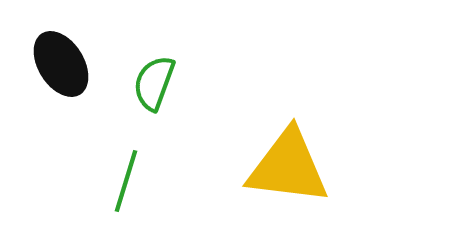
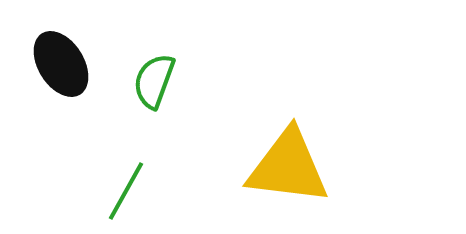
green semicircle: moved 2 px up
green line: moved 10 px down; rotated 12 degrees clockwise
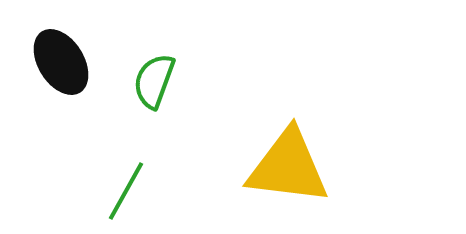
black ellipse: moved 2 px up
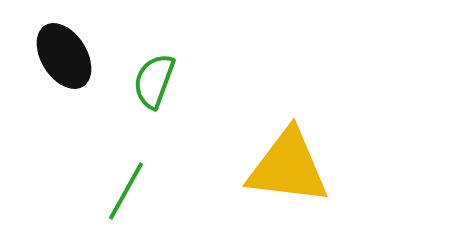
black ellipse: moved 3 px right, 6 px up
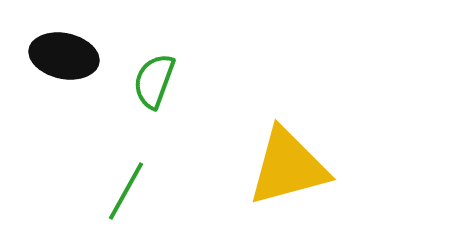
black ellipse: rotated 46 degrees counterclockwise
yellow triangle: rotated 22 degrees counterclockwise
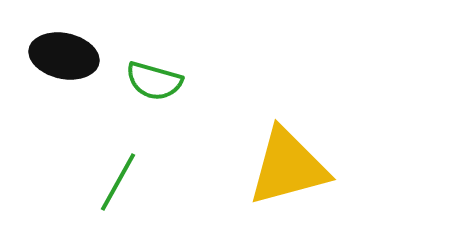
green semicircle: rotated 94 degrees counterclockwise
green line: moved 8 px left, 9 px up
